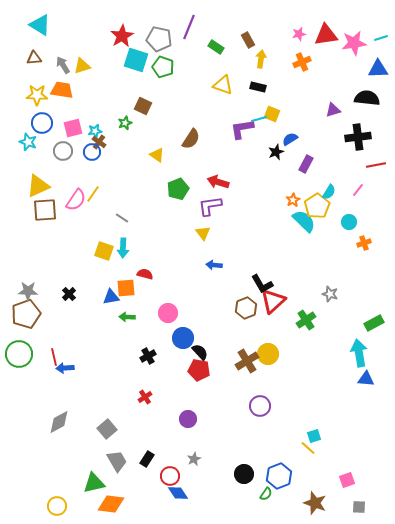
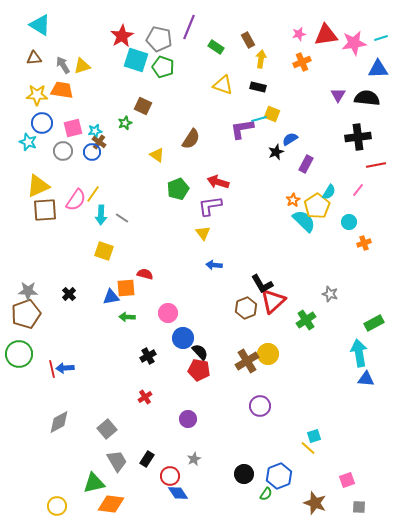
purple triangle at (333, 110): moved 5 px right, 15 px up; rotated 42 degrees counterclockwise
cyan arrow at (123, 248): moved 22 px left, 33 px up
red line at (54, 357): moved 2 px left, 12 px down
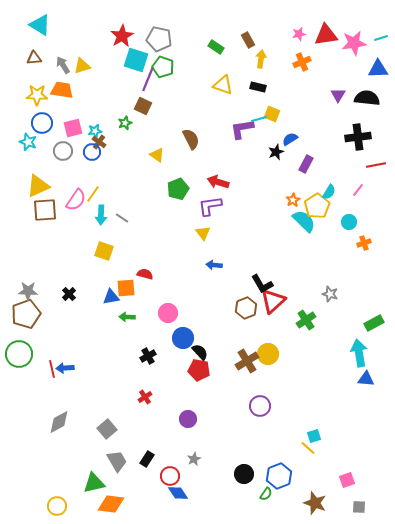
purple line at (189, 27): moved 41 px left, 52 px down
brown semicircle at (191, 139): rotated 60 degrees counterclockwise
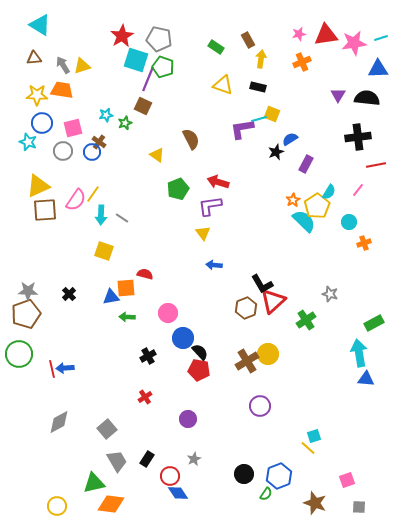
cyan star at (95, 131): moved 11 px right, 16 px up
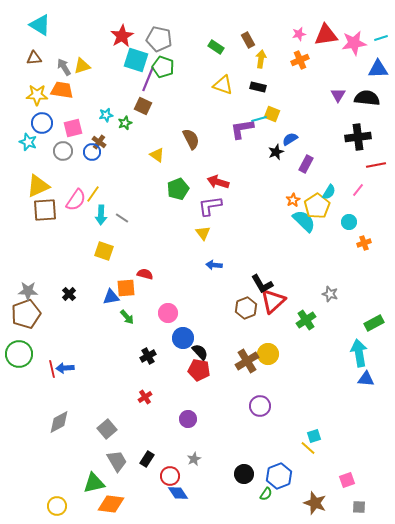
orange cross at (302, 62): moved 2 px left, 2 px up
gray arrow at (63, 65): moved 1 px right, 2 px down
green arrow at (127, 317): rotated 133 degrees counterclockwise
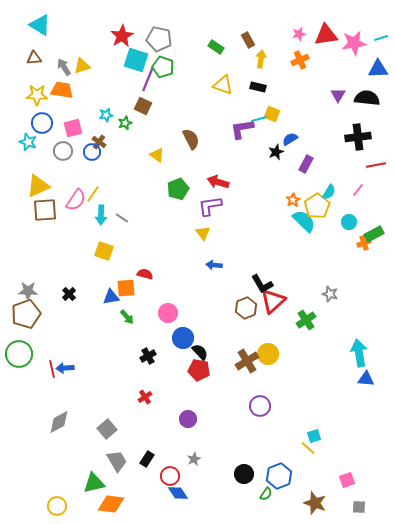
green rectangle at (374, 323): moved 89 px up
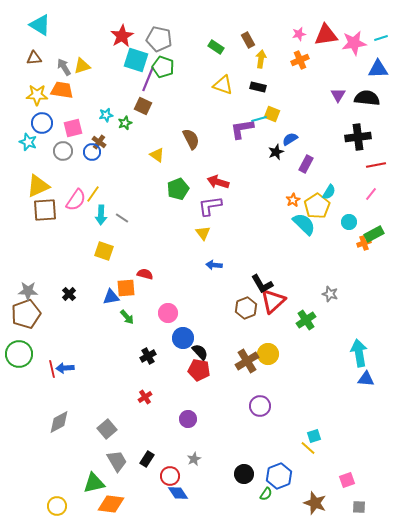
pink line at (358, 190): moved 13 px right, 4 px down
cyan semicircle at (304, 221): moved 3 px down
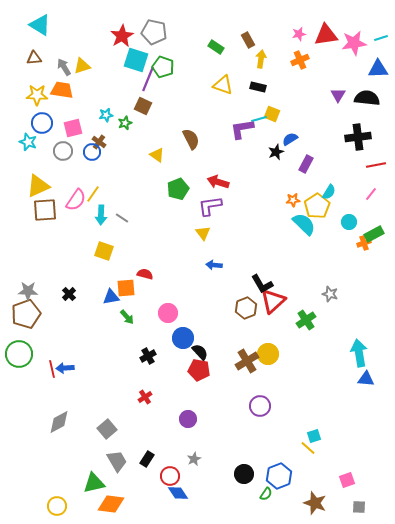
gray pentagon at (159, 39): moved 5 px left, 7 px up
orange star at (293, 200): rotated 24 degrees clockwise
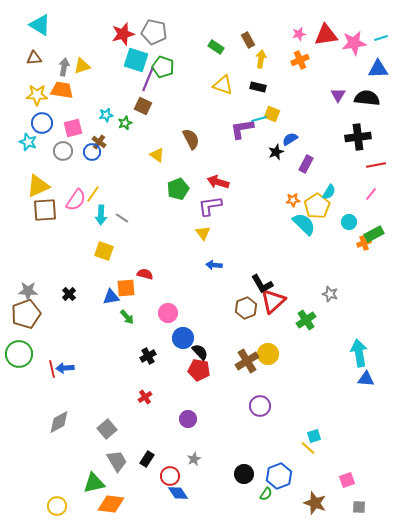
red star at (122, 36): moved 1 px right, 2 px up; rotated 15 degrees clockwise
gray arrow at (64, 67): rotated 42 degrees clockwise
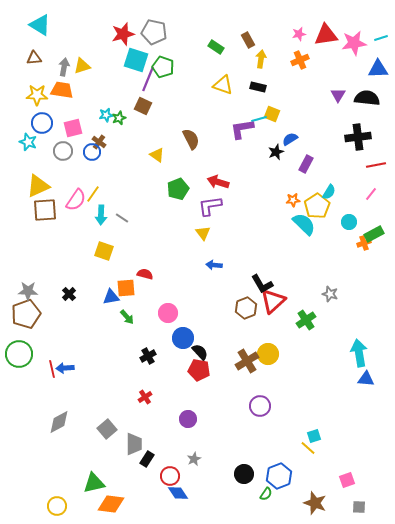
green star at (125, 123): moved 6 px left, 5 px up
gray trapezoid at (117, 461): moved 17 px right, 17 px up; rotated 30 degrees clockwise
